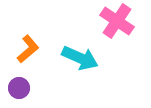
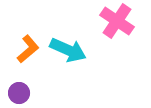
cyan arrow: moved 12 px left, 8 px up
purple circle: moved 5 px down
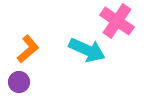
cyan arrow: moved 19 px right
purple circle: moved 11 px up
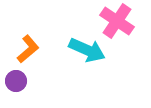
purple circle: moved 3 px left, 1 px up
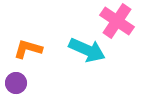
orange L-shape: rotated 124 degrees counterclockwise
purple circle: moved 2 px down
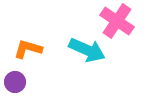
purple circle: moved 1 px left, 1 px up
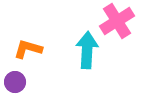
pink cross: rotated 24 degrees clockwise
cyan arrow: rotated 111 degrees counterclockwise
